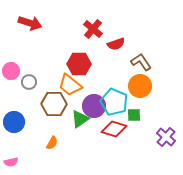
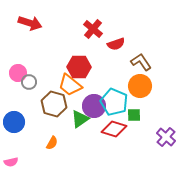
red hexagon: moved 3 px down
pink circle: moved 7 px right, 2 px down
brown hexagon: rotated 15 degrees clockwise
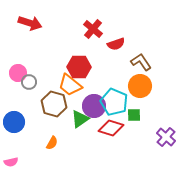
red diamond: moved 3 px left, 1 px up
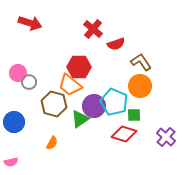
red diamond: moved 13 px right, 6 px down
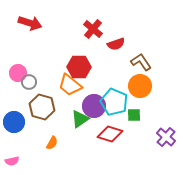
brown hexagon: moved 12 px left, 3 px down
red diamond: moved 14 px left
pink semicircle: moved 1 px right, 1 px up
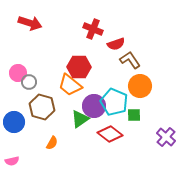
red cross: rotated 18 degrees counterclockwise
brown L-shape: moved 11 px left, 2 px up
red diamond: rotated 20 degrees clockwise
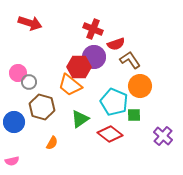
purple circle: moved 49 px up
purple cross: moved 3 px left, 1 px up
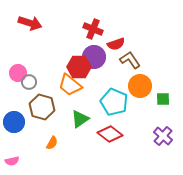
green square: moved 29 px right, 16 px up
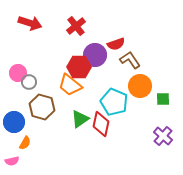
red cross: moved 17 px left, 3 px up; rotated 30 degrees clockwise
purple circle: moved 1 px right, 2 px up
red diamond: moved 9 px left, 10 px up; rotated 65 degrees clockwise
orange semicircle: moved 27 px left
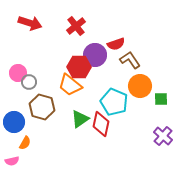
green square: moved 2 px left
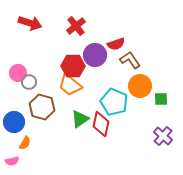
red hexagon: moved 6 px left, 1 px up
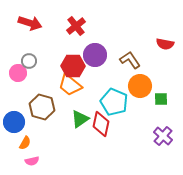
red semicircle: moved 49 px right; rotated 30 degrees clockwise
gray circle: moved 21 px up
pink semicircle: moved 20 px right
